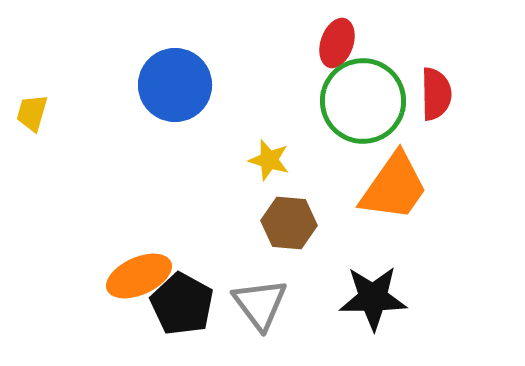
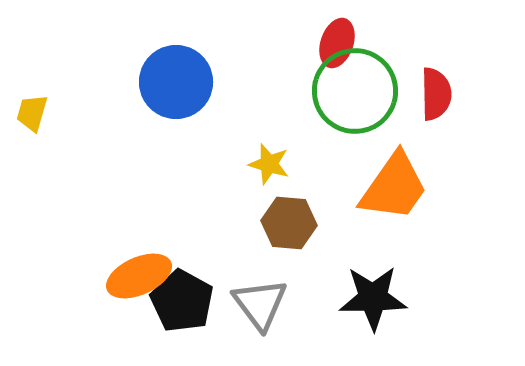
blue circle: moved 1 px right, 3 px up
green circle: moved 8 px left, 10 px up
yellow star: moved 4 px down
black pentagon: moved 3 px up
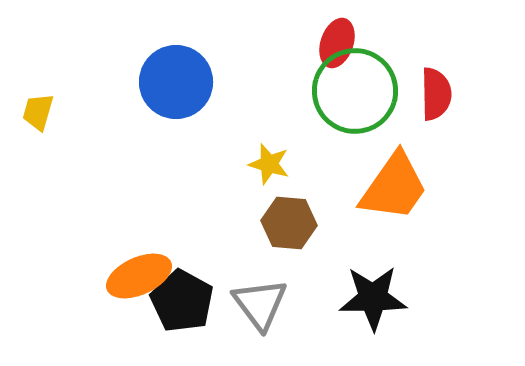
yellow trapezoid: moved 6 px right, 1 px up
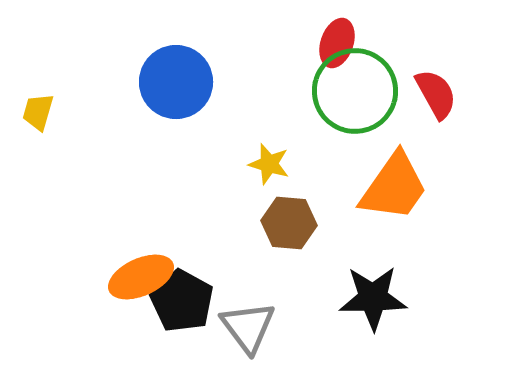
red semicircle: rotated 28 degrees counterclockwise
orange ellipse: moved 2 px right, 1 px down
gray triangle: moved 12 px left, 23 px down
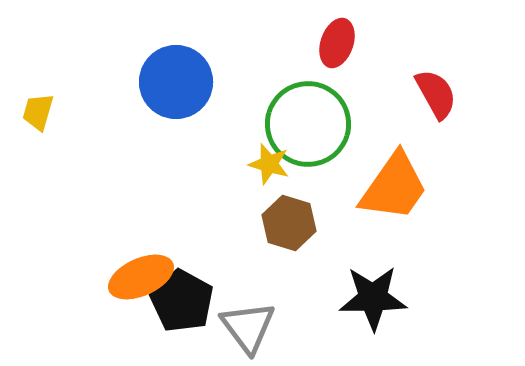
green circle: moved 47 px left, 33 px down
brown hexagon: rotated 12 degrees clockwise
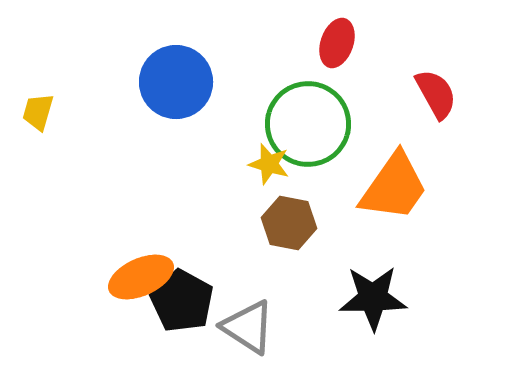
brown hexagon: rotated 6 degrees counterclockwise
gray triangle: rotated 20 degrees counterclockwise
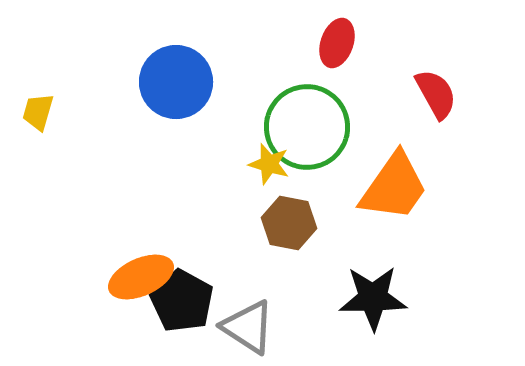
green circle: moved 1 px left, 3 px down
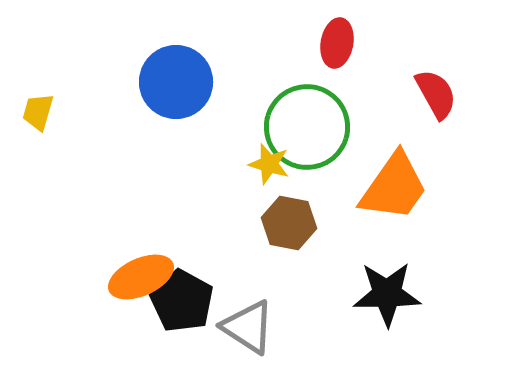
red ellipse: rotated 9 degrees counterclockwise
black star: moved 14 px right, 4 px up
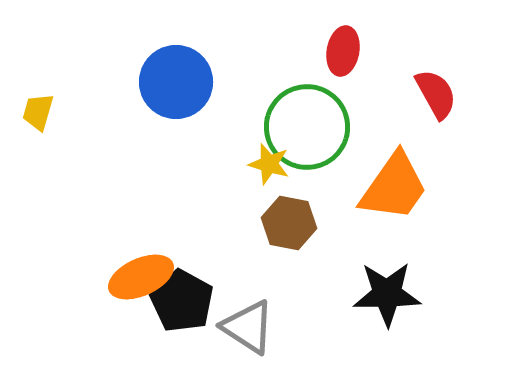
red ellipse: moved 6 px right, 8 px down
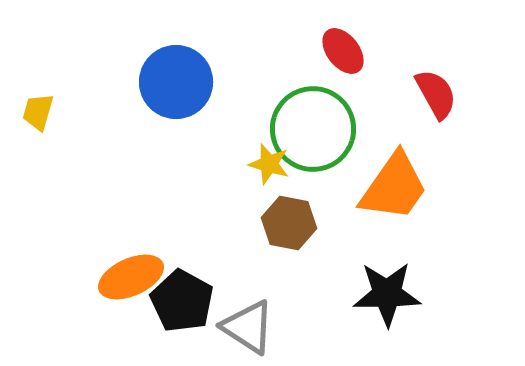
red ellipse: rotated 48 degrees counterclockwise
green circle: moved 6 px right, 2 px down
orange ellipse: moved 10 px left
